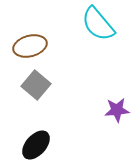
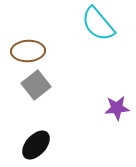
brown ellipse: moved 2 px left, 5 px down; rotated 12 degrees clockwise
gray square: rotated 12 degrees clockwise
purple star: moved 2 px up
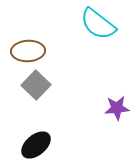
cyan semicircle: rotated 12 degrees counterclockwise
gray square: rotated 8 degrees counterclockwise
black ellipse: rotated 8 degrees clockwise
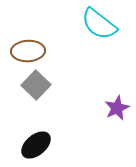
cyan semicircle: moved 1 px right
purple star: rotated 20 degrees counterclockwise
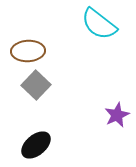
purple star: moved 7 px down
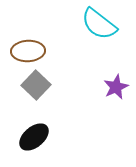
purple star: moved 1 px left, 28 px up
black ellipse: moved 2 px left, 8 px up
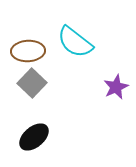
cyan semicircle: moved 24 px left, 18 px down
gray square: moved 4 px left, 2 px up
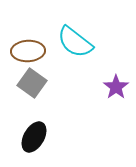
gray square: rotated 8 degrees counterclockwise
purple star: rotated 10 degrees counterclockwise
black ellipse: rotated 20 degrees counterclockwise
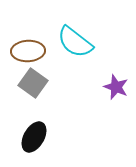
gray square: moved 1 px right
purple star: rotated 15 degrees counterclockwise
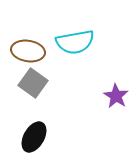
cyan semicircle: rotated 48 degrees counterclockwise
brown ellipse: rotated 12 degrees clockwise
purple star: moved 9 px down; rotated 10 degrees clockwise
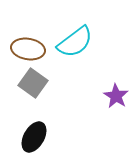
cyan semicircle: rotated 27 degrees counterclockwise
brown ellipse: moved 2 px up
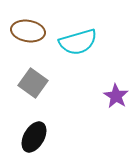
cyan semicircle: moved 3 px right; rotated 21 degrees clockwise
brown ellipse: moved 18 px up
